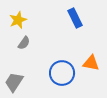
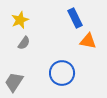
yellow star: moved 2 px right
orange triangle: moved 3 px left, 22 px up
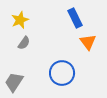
orange triangle: moved 1 px down; rotated 42 degrees clockwise
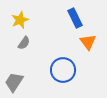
blue circle: moved 1 px right, 3 px up
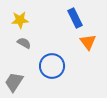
yellow star: rotated 18 degrees clockwise
gray semicircle: rotated 96 degrees counterclockwise
blue circle: moved 11 px left, 4 px up
